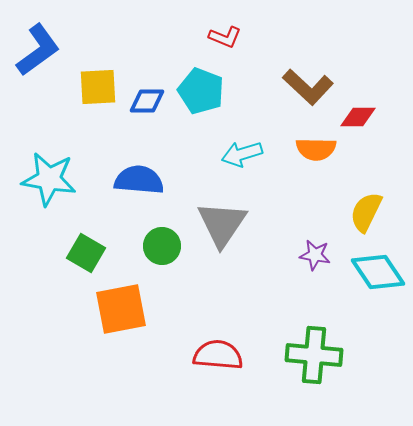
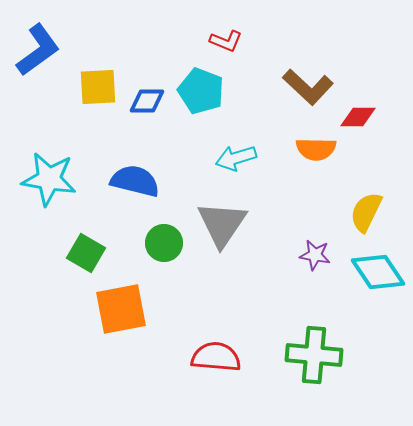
red L-shape: moved 1 px right, 4 px down
cyan arrow: moved 6 px left, 4 px down
blue semicircle: moved 4 px left, 1 px down; rotated 9 degrees clockwise
green circle: moved 2 px right, 3 px up
red semicircle: moved 2 px left, 2 px down
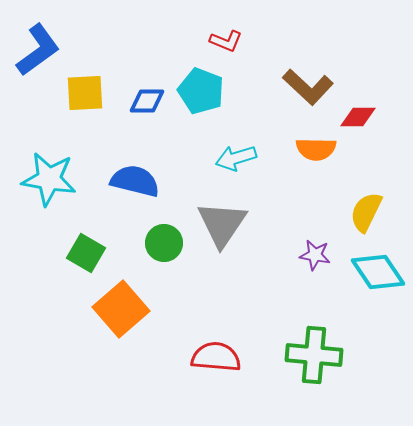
yellow square: moved 13 px left, 6 px down
orange square: rotated 30 degrees counterclockwise
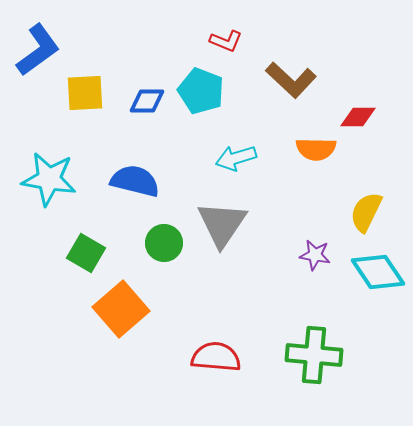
brown L-shape: moved 17 px left, 7 px up
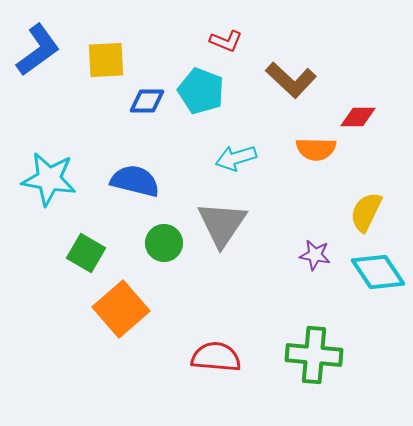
yellow square: moved 21 px right, 33 px up
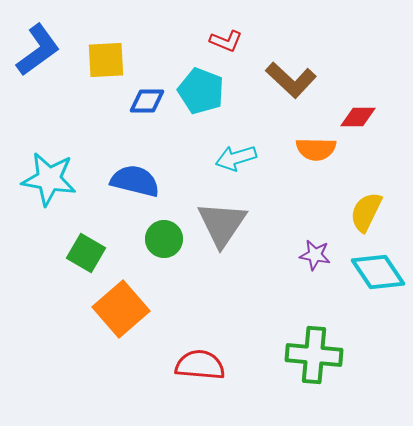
green circle: moved 4 px up
red semicircle: moved 16 px left, 8 px down
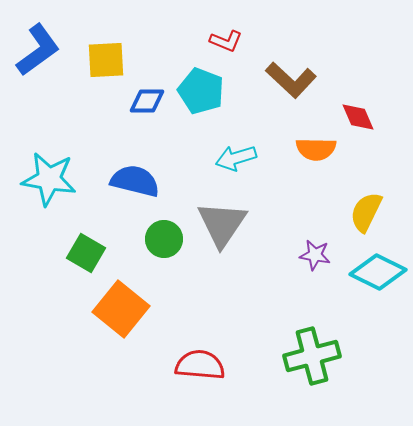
red diamond: rotated 66 degrees clockwise
cyan diamond: rotated 30 degrees counterclockwise
orange square: rotated 10 degrees counterclockwise
green cross: moved 2 px left, 1 px down; rotated 20 degrees counterclockwise
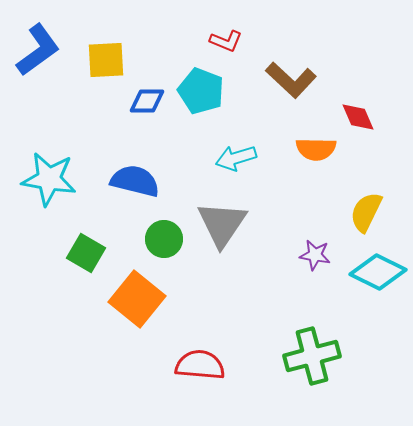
orange square: moved 16 px right, 10 px up
